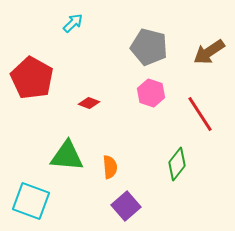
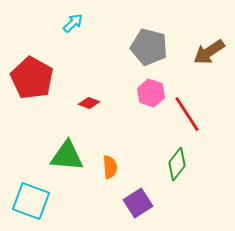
red line: moved 13 px left
purple square: moved 12 px right, 3 px up; rotated 8 degrees clockwise
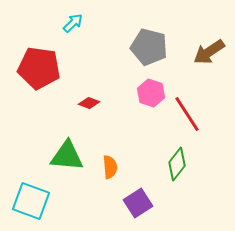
red pentagon: moved 7 px right, 10 px up; rotated 21 degrees counterclockwise
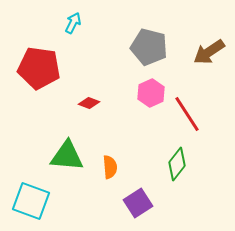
cyan arrow: rotated 20 degrees counterclockwise
pink hexagon: rotated 16 degrees clockwise
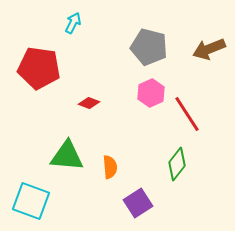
brown arrow: moved 3 px up; rotated 12 degrees clockwise
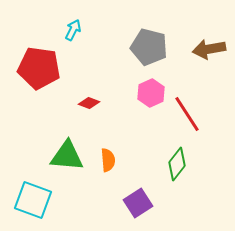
cyan arrow: moved 7 px down
brown arrow: rotated 12 degrees clockwise
orange semicircle: moved 2 px left, 7 px up
cyan square: moved 2 px right, 1 px up
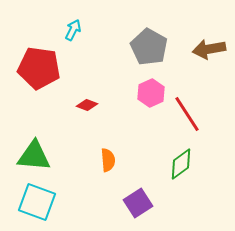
gray pentagon: rotated 15 degrees clockwise
red diamond: moved 2 px left, 2 px down
green triangle: moved 33 px left
green diamond: moved 4 px right; rotated 16 degrees clockwise
cyan square: moved 4 px right, 2 px down
